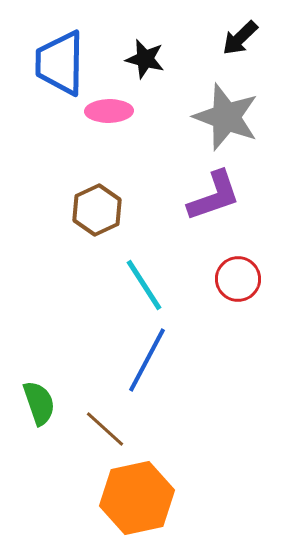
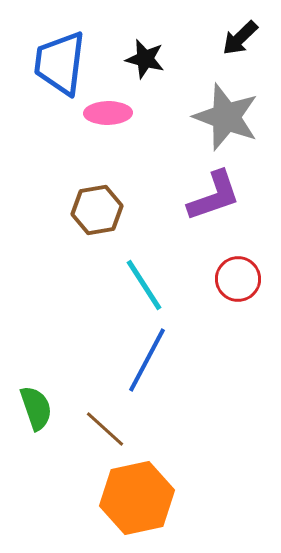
blue trapezoid: rotated 6 degrees clockwise
pink ellipse: moved 1 px left, 2 px down
brown hexagon: rotated 15 degrees clockwise
green semicircle: moved 3 px left, 5 px down
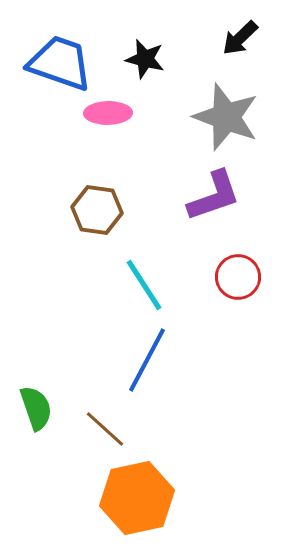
blue trapezoid: rotated 102 degrees clockwise
brown hexagon: rotated 18 degrees clockwise
red circle: moved 2 px up
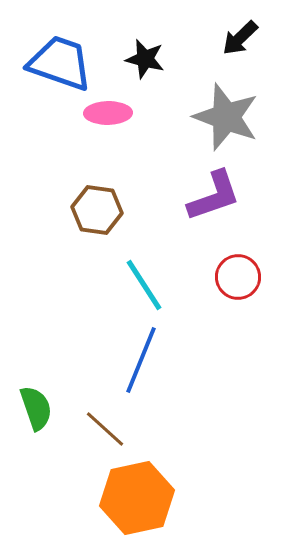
blue line: moved 6 px left; rotated 6 degrees counterclockwise
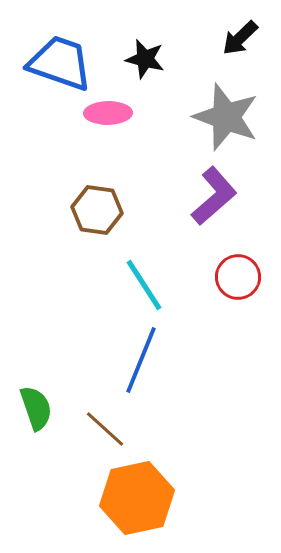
purple L-shape: rotated 22 degrees counterclockwise
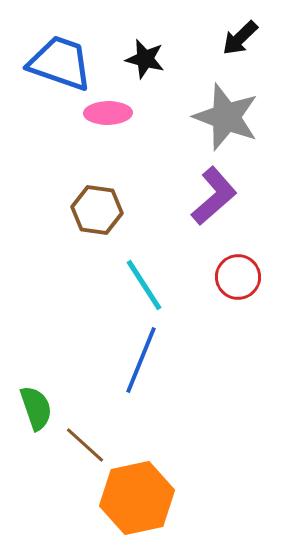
brown line: moved 20 px left, 16 px down
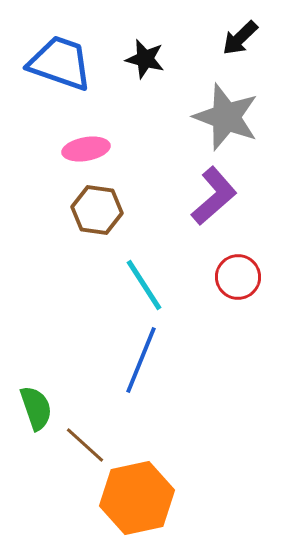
pink ellipse: moved 22 px left, 36 px down; rotated 9 degrees counterclockwise
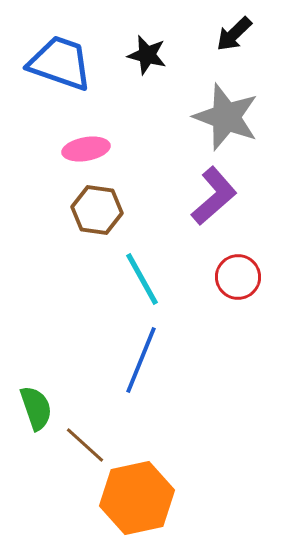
black arrow: moved 6 px left, 4 px up
black star: moved 2 px right, 4 px up
cyan line: moved 2 px left, 6 px up; rotated 4 degrees clockwise
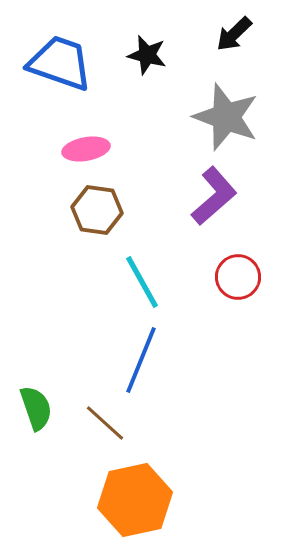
cyan line: moved 3 px down
brown line: moved 20 px right, 22 px up
orange hexagon: moved 2 px left, 2 px down
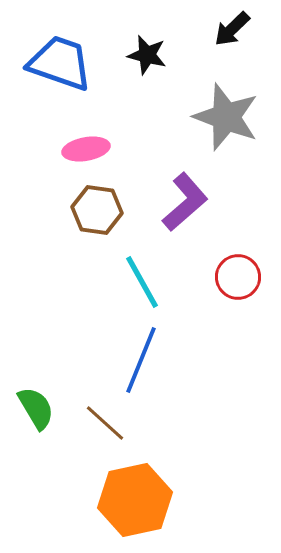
black arrow: moved 2 px left, 5 px up
purple L-shape: moved 29 px left, 6 px down
green semicircle: rotated 12 degrees counterclockwise
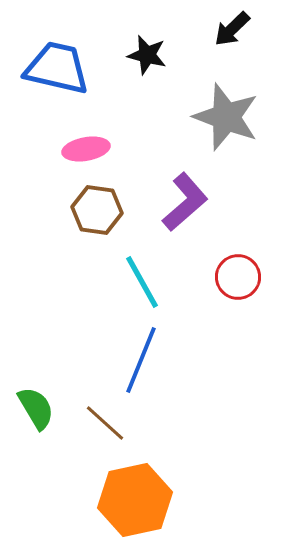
blue trapezoid: moved 3 px left, 5 px down; rotated 6 degrees counterclockwise
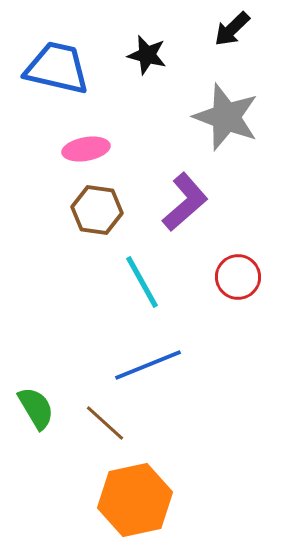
blue line: moved 7 px right, 5 px down; rotated 46 degrees clockwise
